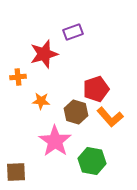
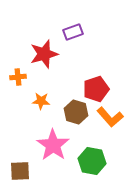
pink star: moved 2 px left, 4 px down
brown square: moved 4 px right, 1 px up
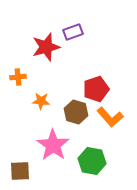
red star: moved 2 px right, 7 px up
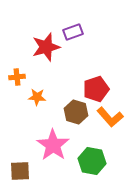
orange cross: moved 1 px left
orange star: moved 4 px left, 4 px up
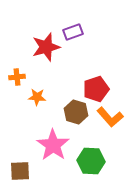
green hexagon: moved 1 px left; rotated 8 degrees counterclockwise
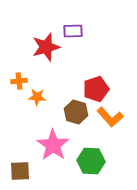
purple rectangle: moved 1 px up; rotated 18 degrees clockwise
orange cross: moved 2 px right, 4 px down
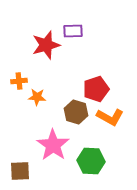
red star: moved 2 px up
orange L-shape: rotated 20 degrees counterclockwise
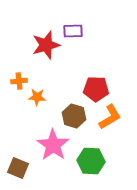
red pentagon: rotated 20 degrees clockwise
brown hexagon: moved 2 px left, 4 px down
orange L-shape: rotated 60 degrees counterclockwise
brown square: moved 2 px left, 3 px up; rotated 25 degrees clockwise
